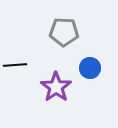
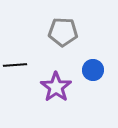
gray pentagon: moved 1 px left
blue circle: moved 3 px right, 2 px down
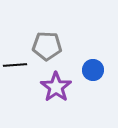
gray pentagon: moved 16 px left, 14 px down
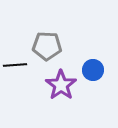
purple star: moved 5 px right, 2 px up
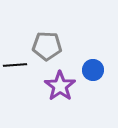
purple star: moved 1 px left, 1 px down
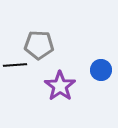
gray pentagon: moved 8 px left, 1 px up
blue circle: moved 8 px right
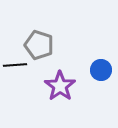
gray pentagon: rotated 16 degrees clockwise
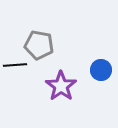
gray pentagon: rotated 8 degrees counterclockwise
purple star: moved 1 px right
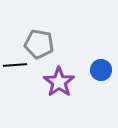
gray pentagon: moved 1 px up
purple star: moved 2 px left, 4 px up
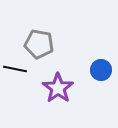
black line: moved 4 px down; rotated 15 degrees clockwise
purple star: moved 1 px left, 6 px down
